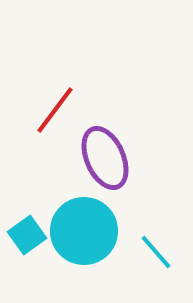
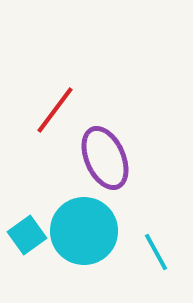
cyan line: rotated 12 degrees clockwise
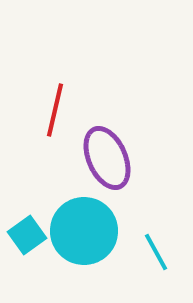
red line: rotated 24 degrees counterclockwise
purple ellipse: moved 2 px right
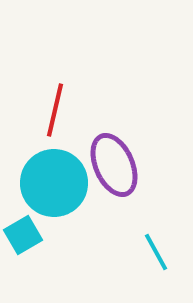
purple ellipse: moved 7 px right, 7 px down
cyan circle: moved 30 px left, 48 px up
cyan square: moved 4 px left; rotated 6 degrees clockwise
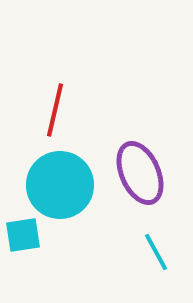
purple ellipse: moved 26 px right, 8 px down
cyan circle: moved 6 px right, 2 px down
cyan square: rotated 21 degrees clockwise
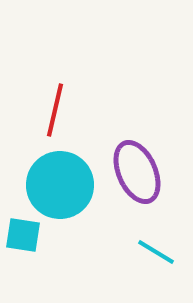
purple ellipse: moved 3 px left, 1 px up
cyan square: rotated 18 degrees clockwise
cyan line: rotated 30 degrees counterclockwise
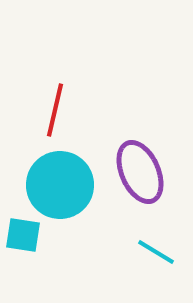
purple ellipse: moved 3 px right
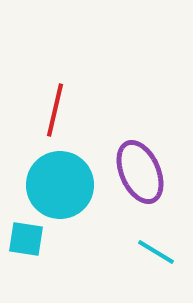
cyan square: moved 3 px right, 4 px down
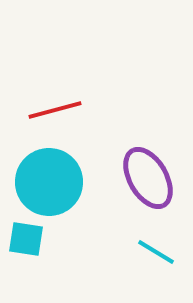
red line: rotated 62 degrees clockwise
purple ellipse: moved 8 px right, 6 px down; rotated 6 degrees counterclockwise
cyan circle: moved 11 px left, 3 px up
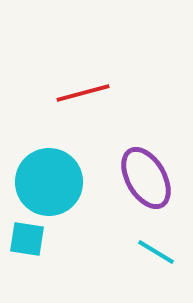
red line: moved 28 px right, 17 px up
purple ellipse: moved 2 px left
cyan square: moved 1 px right
